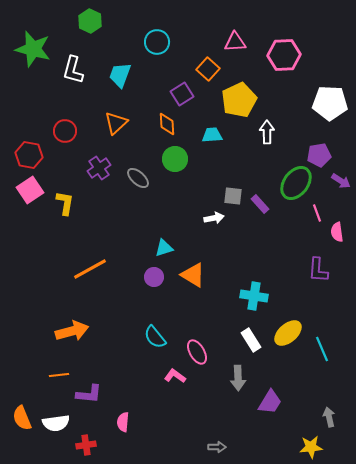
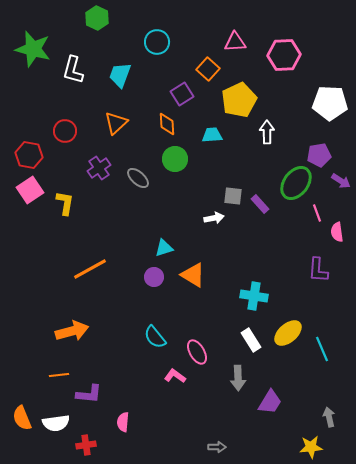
green hexagon at (90, 21): moved 7 px right, 3 px up
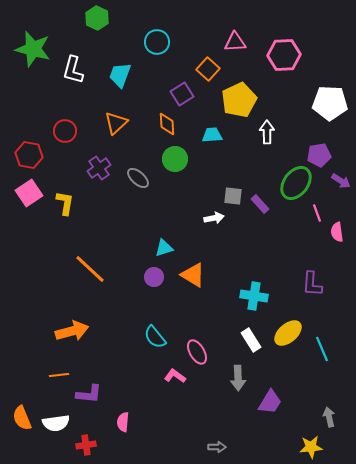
pink square at (30, 190): moved 1 px left, 3 px down
orange line at (90, 269): rotated 72 degrees clockwise
purple L-shape at (318, 270): moved 6 px left, 14 px down
